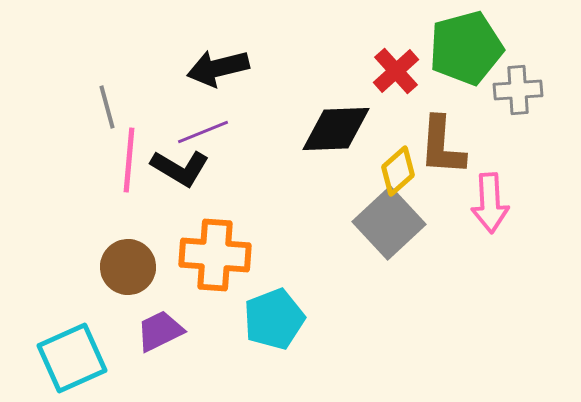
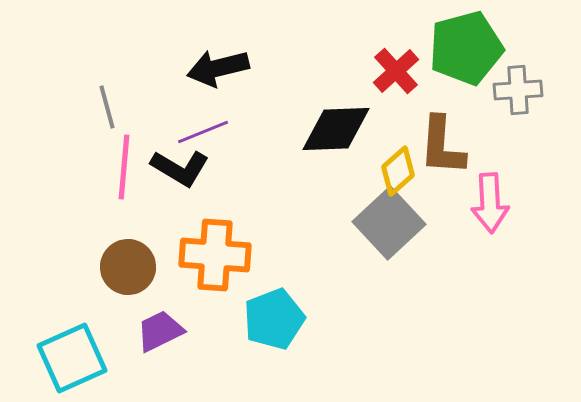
pink line: moved 5 px left, 7 px down
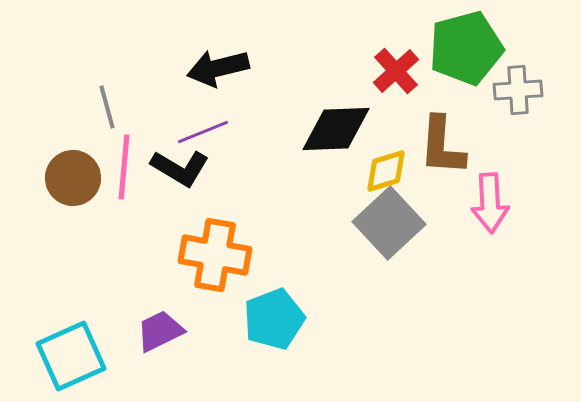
yellow diamond: moved 12 px left; rotated 24 degrees clockwise
orange cross: rotated 6 degrees clockwise
brown circle: moved 55 px left, 89 px up
cyan square: moved 1 px left, 2 px up
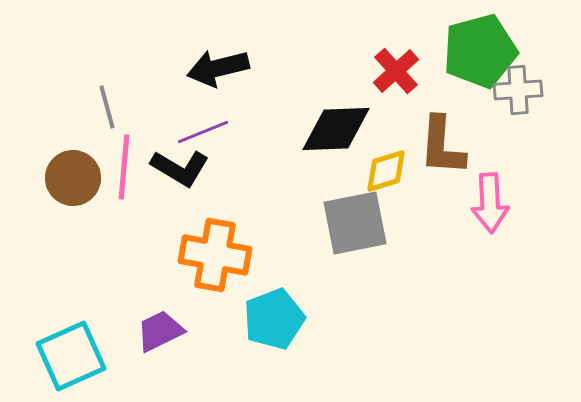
green pentagon: moved 14 px right, 3 px down
gray square: moved 34 px left; rotated 32 degrees clockwise
